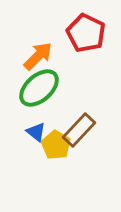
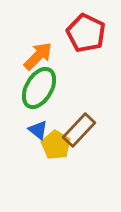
green ellipse: rotated 18 degrees counterclockwise
blue triangle: moved 2 px right, 2 px up
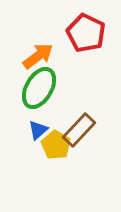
orange arrow: rotated 8 degrees clockwise
blue triangle: rotated 40 degrees clockwise
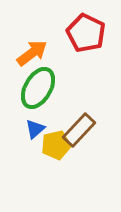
orange arrow: moved 6 px left, 3 px up
green ellipse: moved 1 px left
blue triangle: moved 3 px left, 1 px up
yellow pentagon: rotated 28 degrees clockwise
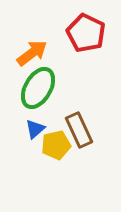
brown rectangle: rotated 68 degrees counterclockwise
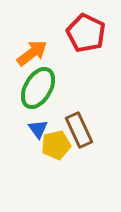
blue triangle: moved 3 px right; rotated 25 degrees counterclockwise
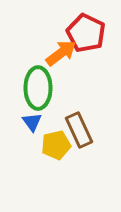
orange arrow: moved 29 px right
green ellipse: rotated 30 degrees counterclockwise
blue triangle: moved 6 px left, 7 px up
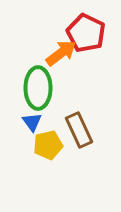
yellow pentagon: moved 8 px left
